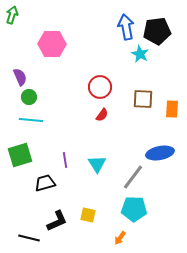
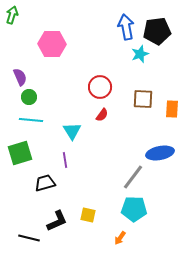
cyan star: rotated 24 degrees clockwise
green square: moved 2 px up
cyan triangle: moved 25 px left, 33 px up
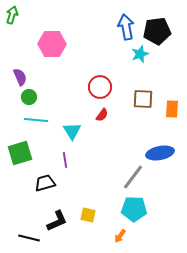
cyan line: moved 5 px right
orange arrow: moved 2 px up
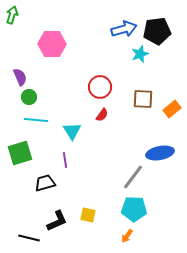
blue arrow: moved 2 px left, 2 px down; rotated 85 degrees clockwise
orange rectangle: rotated 48 degrees clockwise
orange arrow: moved 7 px right
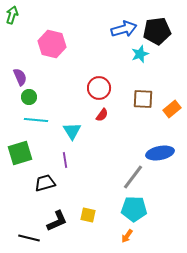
pink hexagon: rotated 12 degrees clockwise
red circle: moved 1 px left, 1 px down
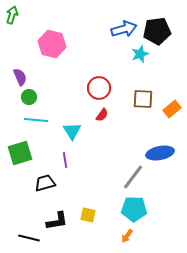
black L-shape: rotated 15 degrees clockwise
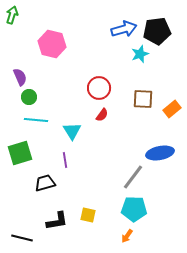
black line: moved 7 px left
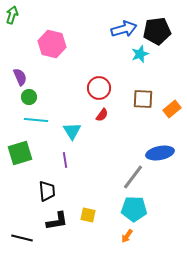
black trapezoid: moved 2 px right, 8 px down; rotated 100 degrees clockwise
